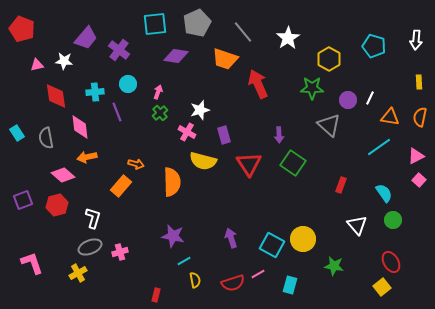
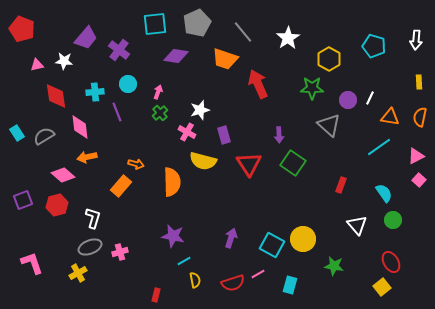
gray semicircle at (46, 138): moved 2 px left, 2 px up; rotated 70 degrees clockwise
purple arrow at (231, 238): rotated 36 degrees clockwise
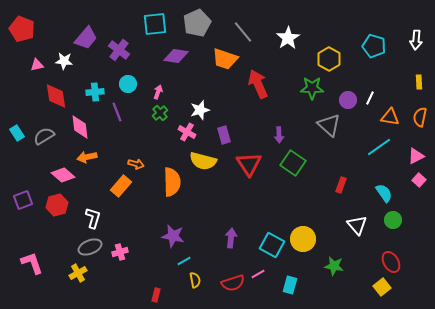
purple arrow at (231, 238): rotated 12 degrees counterclockwise
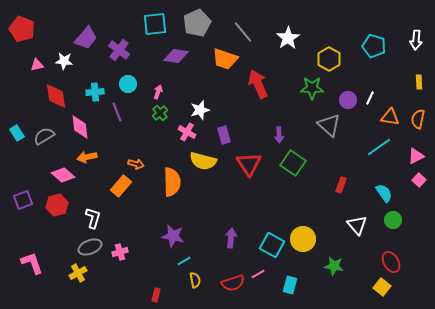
orange semicircle at (420, 117): moved 2 px left, 2 px down
yellow square at (382, 287): rotated 12 degrees counterclockwise
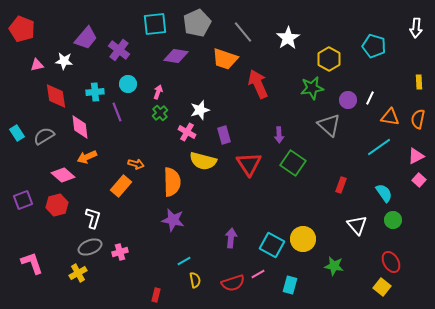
white arrow at (416, 40): moved 12 px up
green star at (312, 88): rotated 10 degrees counterclockwise
orange arrow at (87, 157): rotated 12 degrees counterclockwise
purple star at (173, 236): moved 16 px up
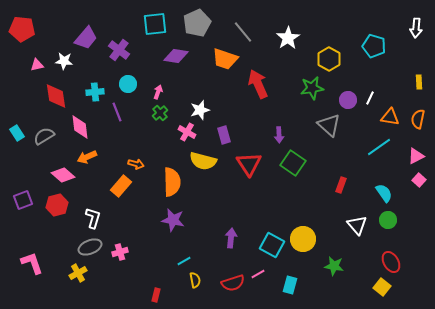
red pentagon at (22, 29): rotated 15 degrees counterclockwise
green circle at (393, 220): moved 5 px left
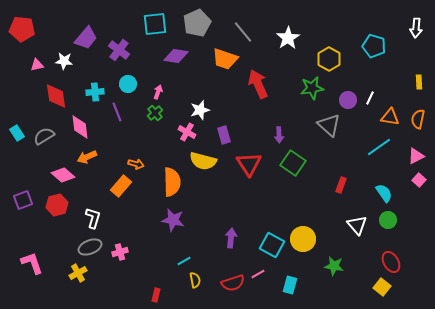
green cross at (160, 113): moved 5 px left
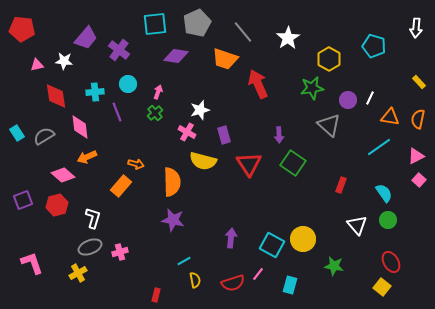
yellow rectangle at (419, 82): rotated 40 degrees counterclockwise
pink line at (258, 274): rotated 24 degrees counterclockwise
